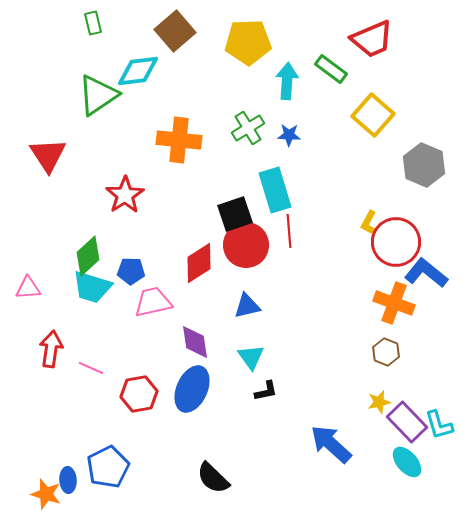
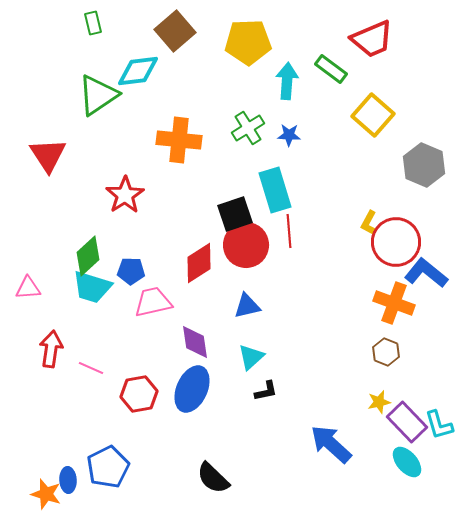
cyan triangle at (251, 357): rotated 24 degrees clockwise
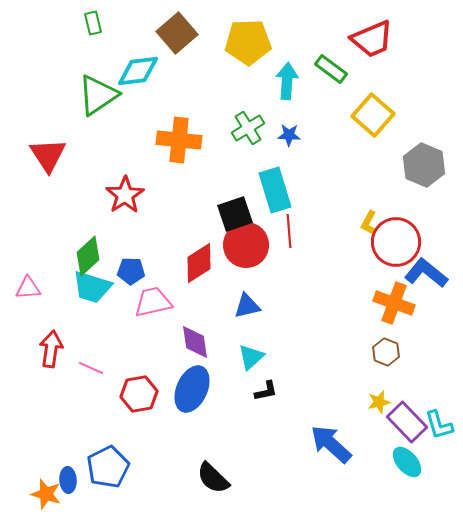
brown square at (175, 31): moved 2 px right, 2 px down
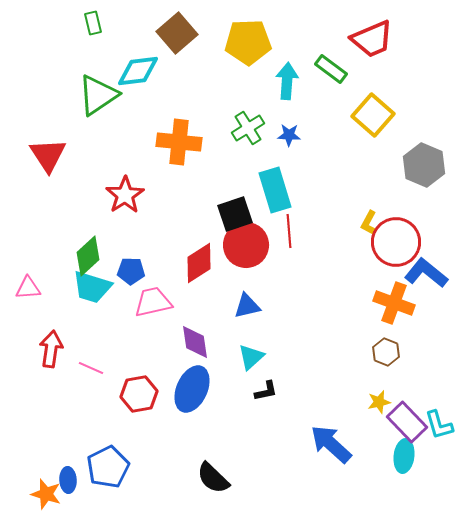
orange cross at (179, 140): moved 2 px down
cyan ellipse at (407, 462): moved 3 px left, 6 px up; rotated 48 degrees clockwise
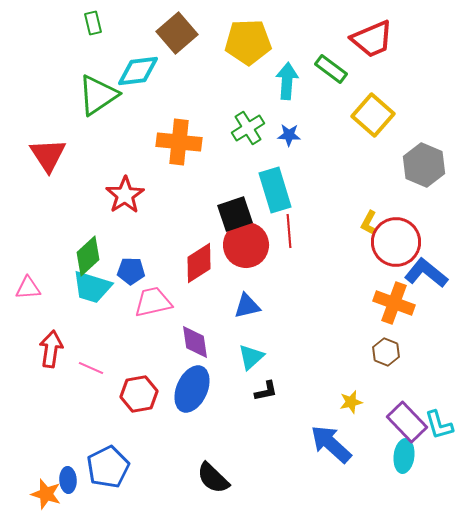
yellow star at (379, 402): moved 28 px left
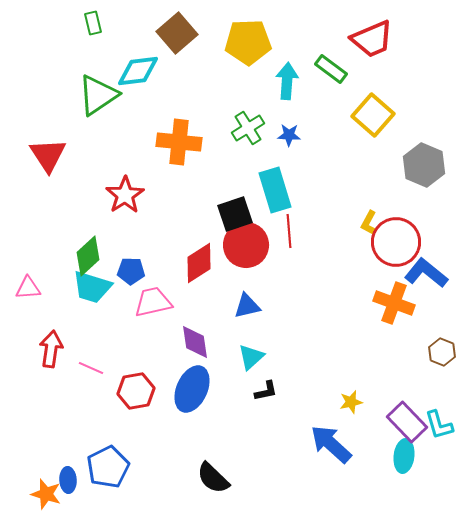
brown hexagon at (386, 352): moved 56 px right
red hexagon at (139, 394): moved 3 px left, 3 px up
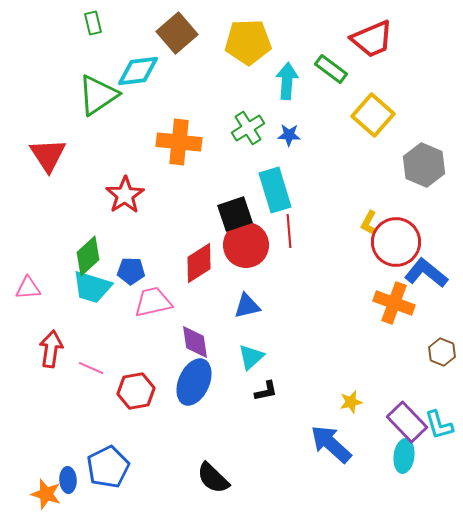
blue ellipse at (192, 389): moved 2 px right, 7 px up
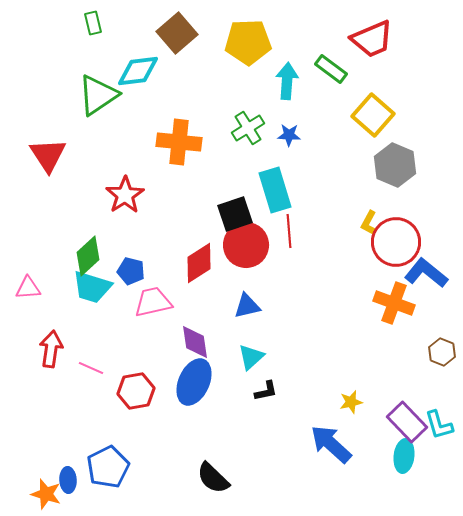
gray hexagon at (424, 165): moved 29 px left
blue pentagon at (131, 271): rotated 12 degrees clockwise
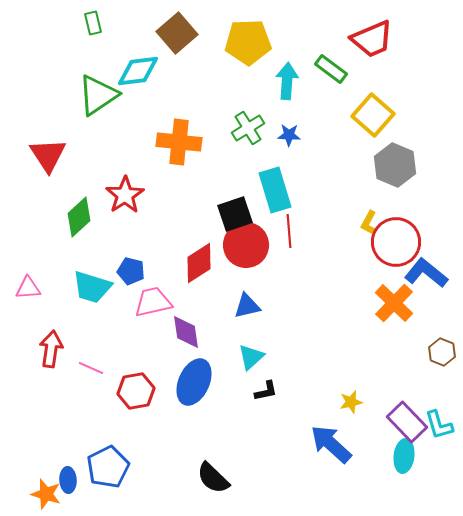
green diamond at (88, 256): moved 9 px left, 39 px up
orange cross at (394, 303): rotated 24 degrees clockwise
purple diamond at (195, 342): moved 9 px left, 10 px up
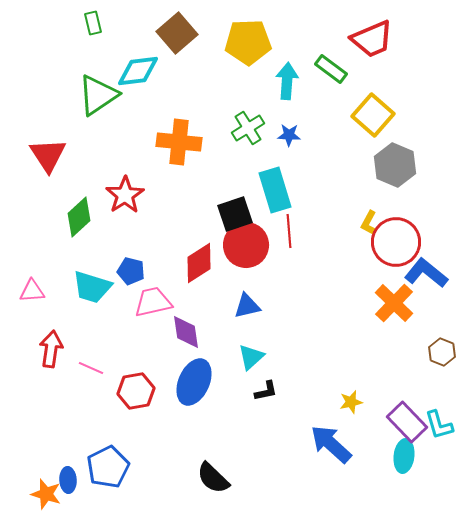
pink triangle at (28, 288): moved 4 px right, 3 px down
